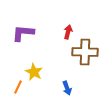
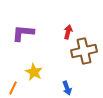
brown cross: moved 1 px left, 1 px up; rotated 15 degrees counterclockwise
orange line: moved 5 px left, 1 px down
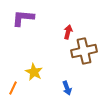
purple L-shape: moved 15 px up
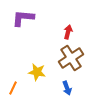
brown cross: moved 13 px left, 7 px down; rotated 20 degrees counterclockwise
yellow star: moved 3 px right; rotated 18 degrees counterclockwise
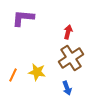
orange line: moved 13 px up
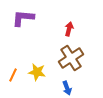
red arrow: moved 1 px right, 3 px up
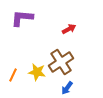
purple L-shape: moved 1 px left
red arrow: rotated 48 degrees clockwise
brown cross: moved 10 px left, 4 px down
blue arrow: rotated 56 degrees clockwise
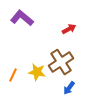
purple L-shape: rotated 35 degrees clockwise
blue arrow: moved 2 px right
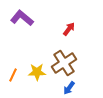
red arrow: rotated 24 degrees counterclockwise
brown cross: moved 3 px right, 1 px down
yellow star: rotated 12 degrees counterclockwise
